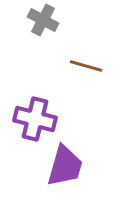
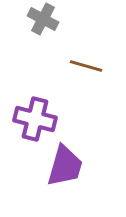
gray cross: moved 1 px up
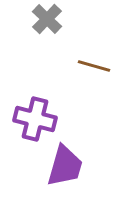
gray cross: moved 4 px right; rotated 16 degrees clockwise
brown line: moved 8 px right
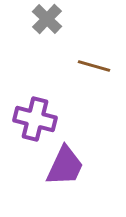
purple trapezoid: rotated 9 degrees clockwise
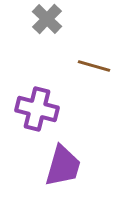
purple cross: moved 2 px right, 10 px up
purple trapezoid: moved 2 px left; rotated 9 degrees counterclockwise
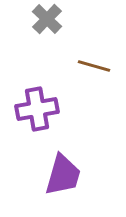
purple cross: rotated 24 degrees counterclockwise
purple trapezoid: moved 9 px down
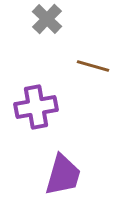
brown line: moved 1 px left
purple cross: moved 1 px left, 2 px up
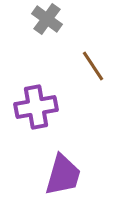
gray cross: rotated 8 degrees counterclockwise
brown line: rotated 40 degrees clockwise
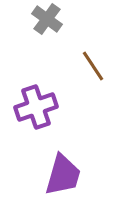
purple cross: rotated 9 degrees counterclockwise
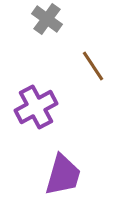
purple cross: rotated 9 degrees counterclockwise
